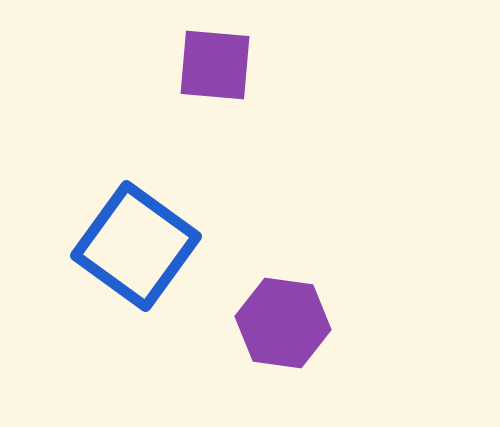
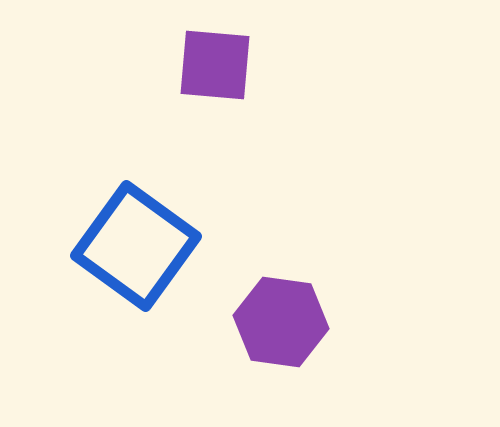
purple hexagon: moved 2 px left, 1 px up
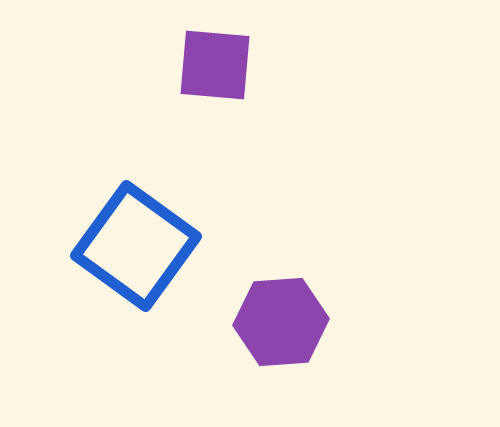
purple hexagon: rotated 12 degrees counterclockwise
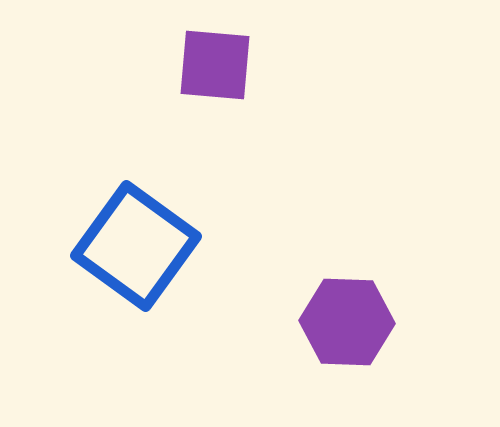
purple hexagon: moved 66 px right; rotated 6 degrees clockwise
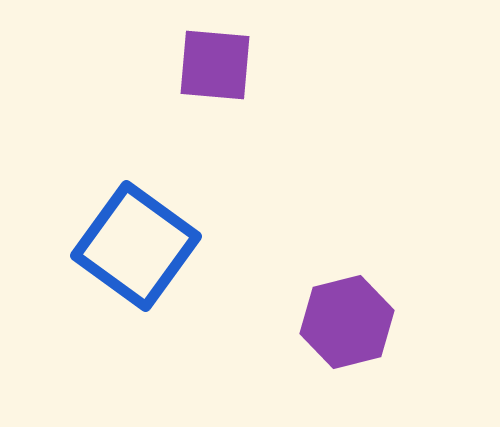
purple hexagon: rotated 16 degrees counterclockwise
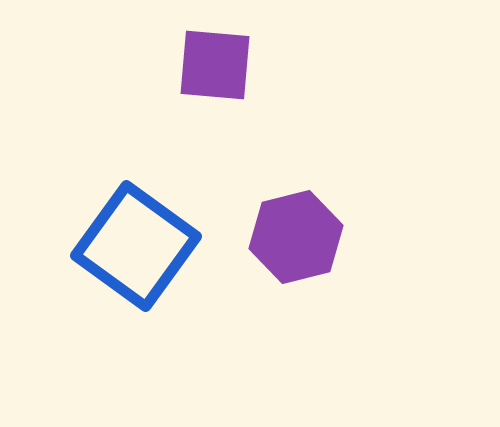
purple hexagon: moved 51 px left, 85 px up
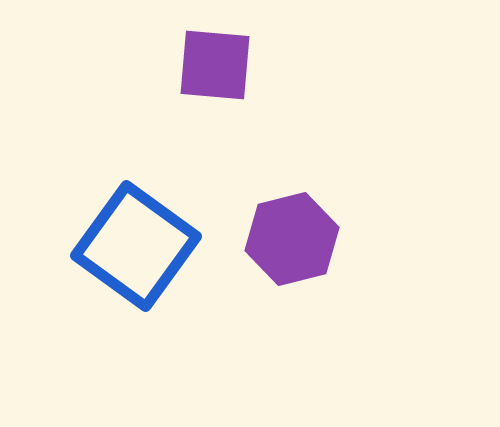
purple hexagon: moved 4 px left, 2 px down
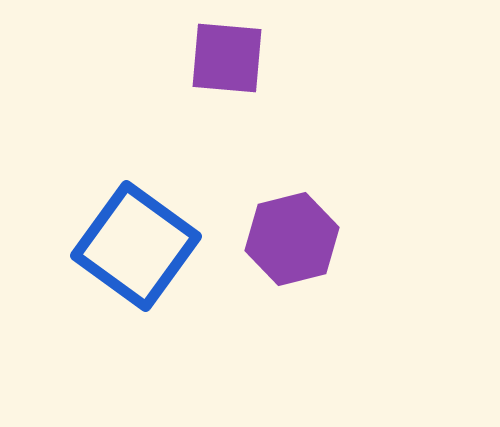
purple square: moved 12 px right, 7 px up
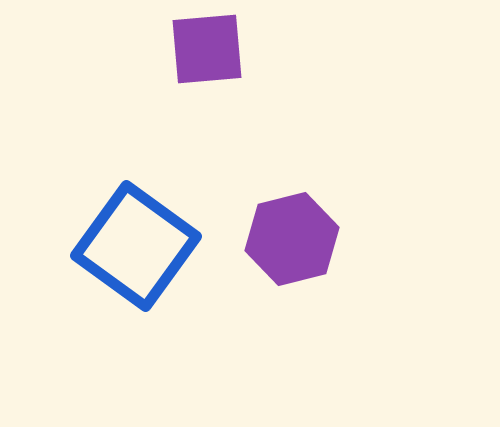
purple square: moved 20 px left, 9 px up; rotated 10 degrees counterclockwise
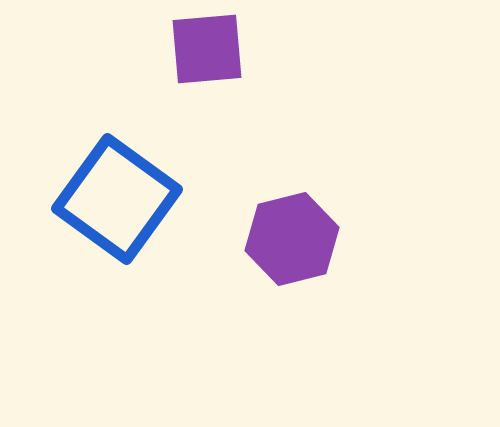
blue square: moved 19 px left, 47 px up
